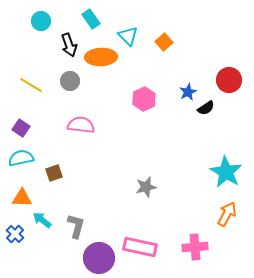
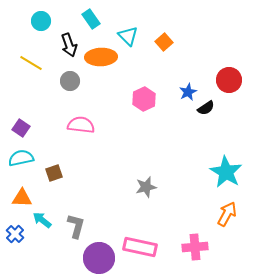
yellow line: moved 22 px up
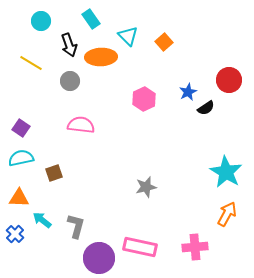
orange triangle: moved 3 px left
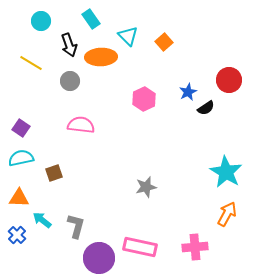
blue cross: moved 2 px right, 1 px down
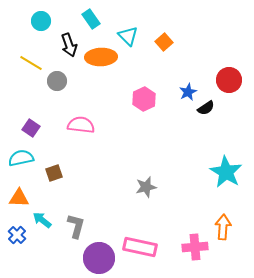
gray circle: moved 13 px left
purple square: moved 10 px right
orange arrow: moved 4 px left, 13 px down; rotated 25 degrees counterclockwise
